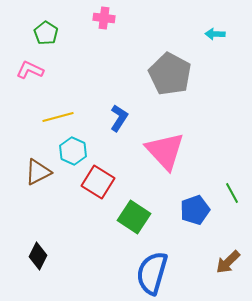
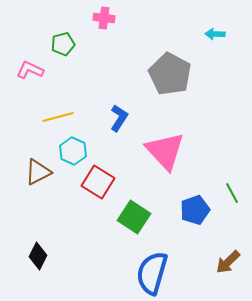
green pentagon: moved 17 px right, 11 px down; rotated 25 degrees clockwise
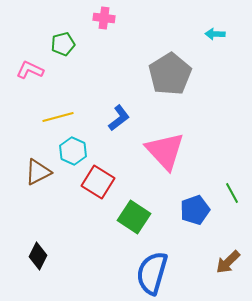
gray pentagon: rotated 12 degrees clockwise
blue L-shape: rotated 20 degrees clockwise
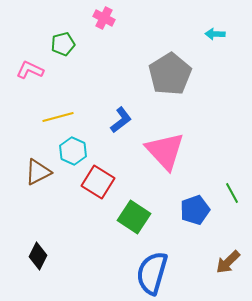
pink cross: rotated 20 degrees clockwise
blue L-shape: moved 2 px right, 2 px down
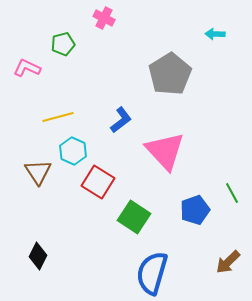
pink L-shape: moved 3 px left, 2 px up
brown triangle: rotated 36 degrees counterclockwise
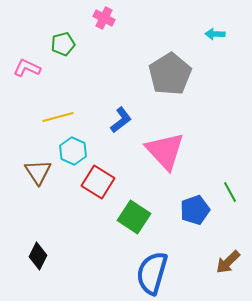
green line: moved 2 px left, 1 px up
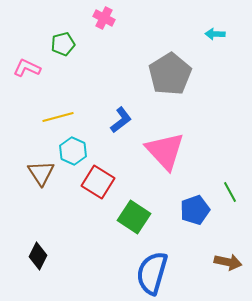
brown triangle: moved 3 px right, 1 px down
brown arrow: rotated 124 degrees counterclockwise
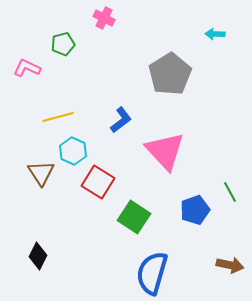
brown arrow: moved 2 px right, 3 px down
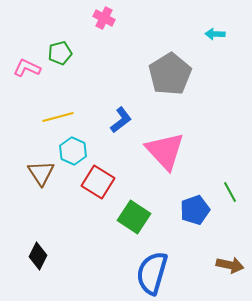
green pentagon: moved 3 px left, 9 px down
